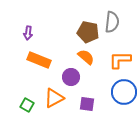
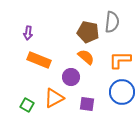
blue circle: moved 2 px left
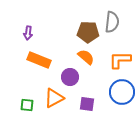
brown pentagon: rotated 10 degrees counterclockwise
purple circle: moved 1 px left
green square: rotated 24 degrees counterclockwise
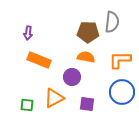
orange semicircle: rotated 30 degrees counterclockwise
purple circle: moved 2 px right
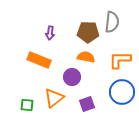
purple arrow: moved 22 px right
orange triangle: rotated 10 degrees counterclockwise
purple square: rotated 28 degrees counterclockwise
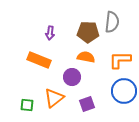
blue circle: moved 2 px right, 1 px up
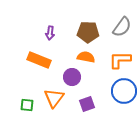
gray semicircle: moved 10 px right, 5 px down; rotated 30 degrees clockwise
orange triangle: rotated 15 degrees counterclockwise
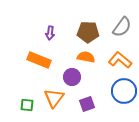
orange L-shape: rotated 40 degrees clockwise
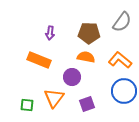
gray semicircle: moved 5 px up
brown pentagon: moved 1 px right, 1 px down
